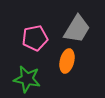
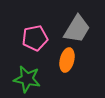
orange ellipse: moved 1 px up
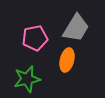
gray trapezoid: moved 1 px left, 1 px up
green star: rotated 24 degrees counterclockwise
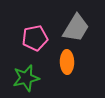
orange ellipse: moved 2 px down; rotated 15 degrees counterclockwise
green star: moved 1 px left, 1 px up
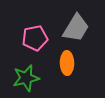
orange ellipse: moved 1 px down
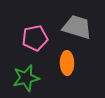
gray trapezoid: moved 1 px right, 1 px up; rotated 104 degrees counterclockwise
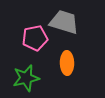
gray trapezoid: moved 13 px left, 5 px up
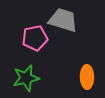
gray trapezoid: moved 1 px left, 2 px up
orange ellipse: moved 20 px right, 14 px down
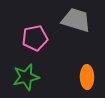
gray trapezoid: moved 13 px right
green star: moved 1 px up
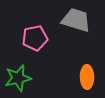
green star: moved 8 px left, 1 px down
